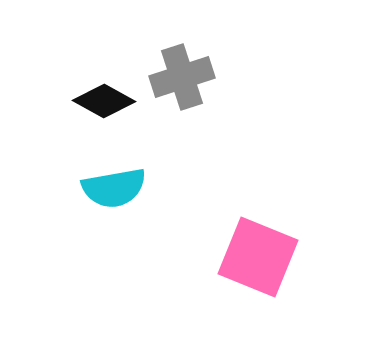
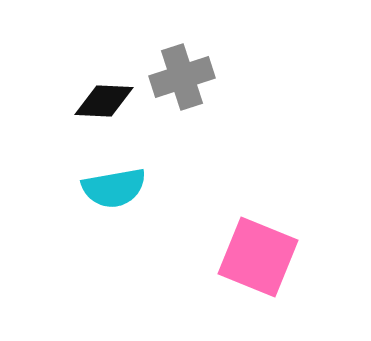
black diamond: rotated 26 degrees counterclockwise
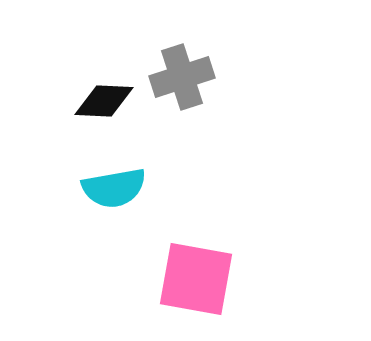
pink square: moved 62 px left, 22 px down; rotated 12 degrees counterclockwise
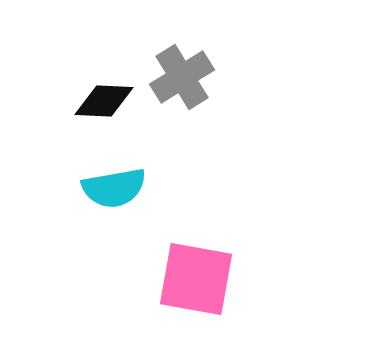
gray cross: rotated 14 degrees counterclockwise
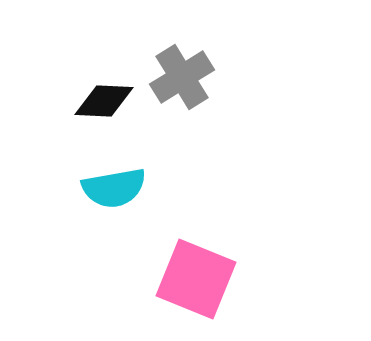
pink square: rotated 12 degrees clockwise
